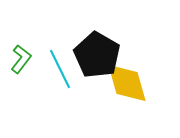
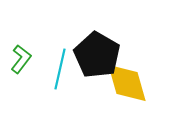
cyan line: rotated 39 degrees clockwise
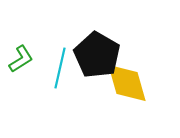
green L-shape: rotated 20 degrees clockwise
cyan line: moved 1 px up
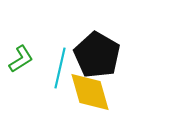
yellow diamond: moved 37 px left, 9 px down
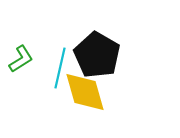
yellow diamond: moved 5 px left
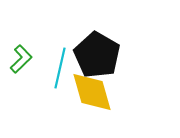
green L-shape: rotated 12 degrees counterclockwise
yellow diamond: moved 7 px right
